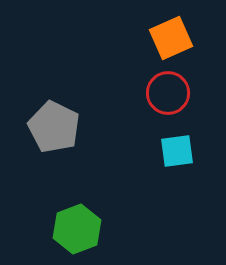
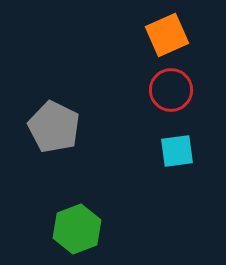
orange square: moved 4 px left, 3 px up
red circle: moved 3 px right, 3 px up
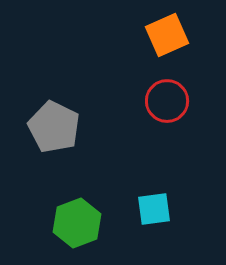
red circle: moved 4 px left, 11 px down
cyan square: moved 23 px left, 58 px down
green hexagon: moved 6 px up
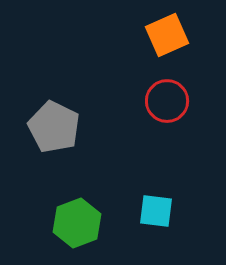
cyan square: moved 2 px right, 2 px down; rotated 15 degrees clockwise
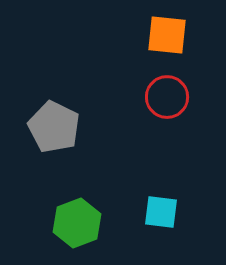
orange square: rotated 30 degrees clockwise
red circle: moved 4 px up
cyan square: moved 5 px right, 1 px down
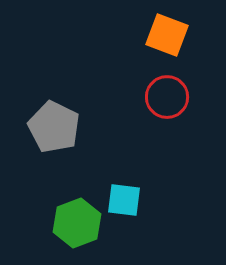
orange square: rotated 15 degrees clockwise
cyan square: moved 37 px left, 12 px up
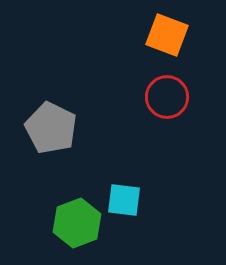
gray pentagon: moved 3 px left, 1 px down
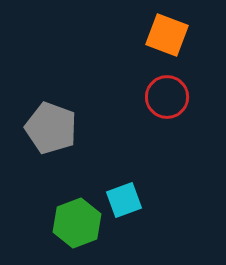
gray pentagon: rotated 6 degrees counterclockwise
cyan square: rotated 27 degrees counterclockwise
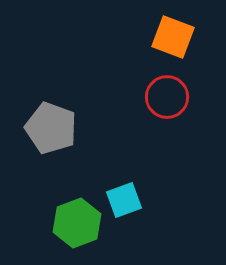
orange square: moved 6 px right, 2 px down
